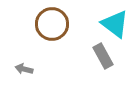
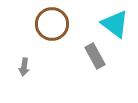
gray rectangle: moved 8 px left
gray arrow: moved 2 px up; rotated 96 degrees counterclockwise
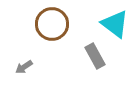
gray arrow: rotated 48 degrees clockwise
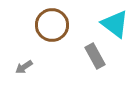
brown circle: moved 1 px down
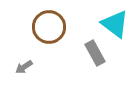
brown circle: moved 3 px left, 2 px down
gray rectangle: moved 3 px up
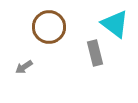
gray rectangle: rotated 15 degrees clockwise
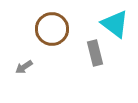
brown circle: moved 3 px right, 2 px down
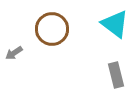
gray rectangle: moved 21 px right, 22 px down
gray arrow: moved 10 px left, 14 px up
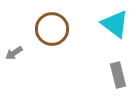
gray rectangle: moved 2 px right
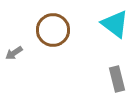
brown circle: moved 1 px right, 1 px down
gray rectangle: moved 1 px left, 4 px down
